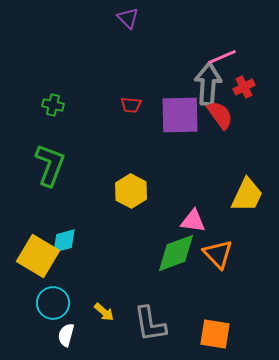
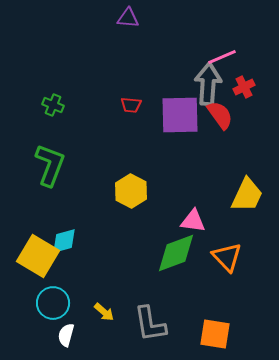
purple triangle: rotated 40 degrees counterclockwise
green cross: rotated 10 degrees clockwise
orange triangle: moved 9 px right, 3 px down
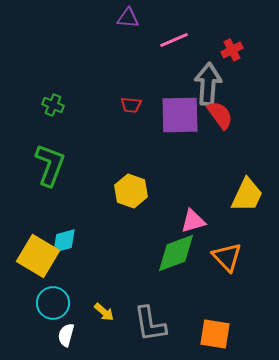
pink line: moved 48 px left, 17 px up
red cross: moved 12 px left, 37 px up
yellow hexagon: rotated 8 degrees counterclockwise
pink triangle: rotated 24 degrees counterclockwise
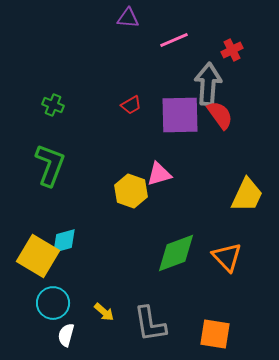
red trapezoid: rotated 35 degrees counterclockwise
pink triangle: moved 34 px left, 47 px up
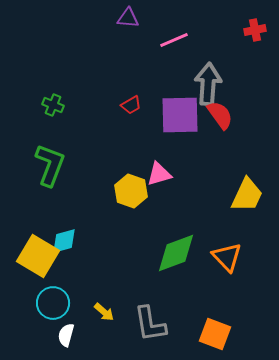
red cross: moved 23 px right, 20 px up; rotated 15 degrees clockwise
orange square: rotated 12 degrees clockwise
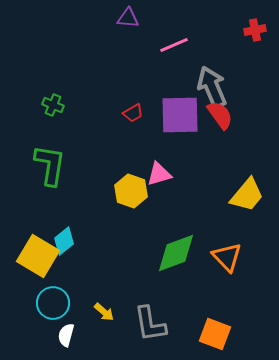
pink line: moved 5 px down
gray arrow: moved 4 px right, 3 px down; rotated 27 degrees counterclockwise
red trapezoid: moved 2 px right, 8 px down
green L-shape: rotated 12 degrees counterclockwise
yellow trapezoid: rotated 15 degrees clockwise
cyan diamond: rotated 24 degrees counterclockwise
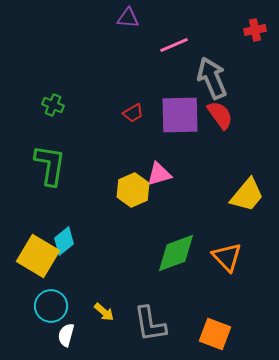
gray arrow: moved 9 px up
yellow hexagon: moved 2 px right, 1 px up; rotated 16 degrees clockwise
cyan circle: moved 2 px left, 3 px down
